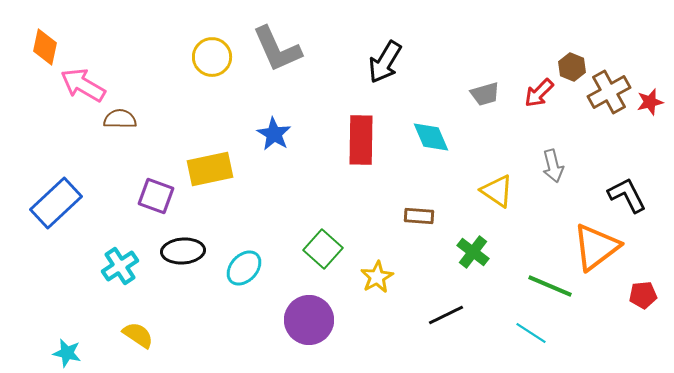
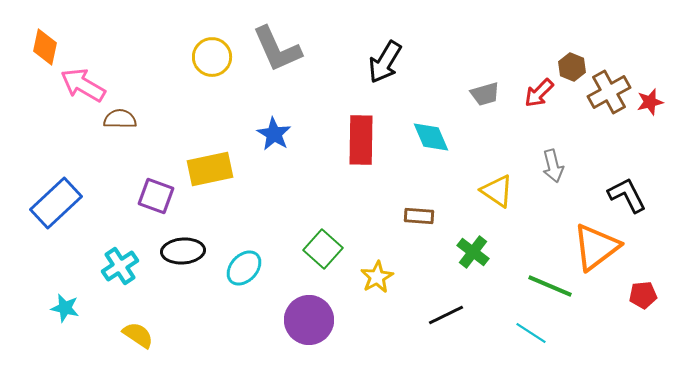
cyan star: moved 2 px left, 45 px up
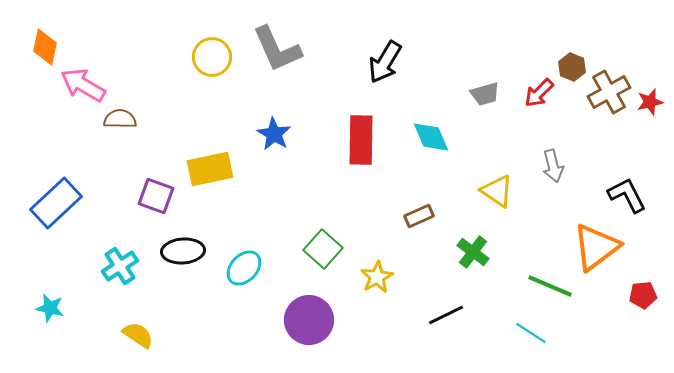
brown rectangle: rotated 28 degrees counterclockwise
cyan star: moved 15 px left
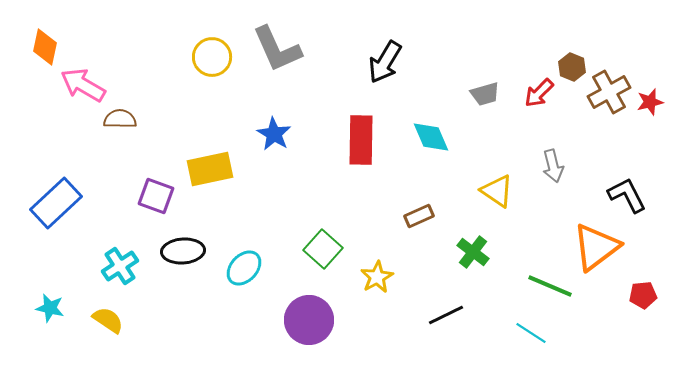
yellow semicircle: moved 30 px left, 15 px up
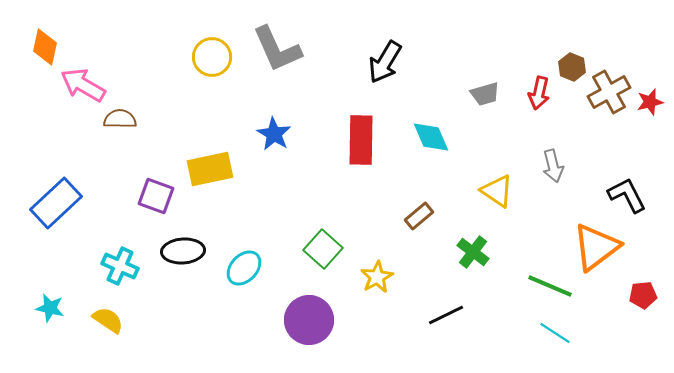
red arrow: rotated 32 degrees counterclockwise
brown rectangle: rotated 16 degrees counterclockwise
cyan cross: rotated 33 degrees counterclockwise
cyan line: moved 24 px right
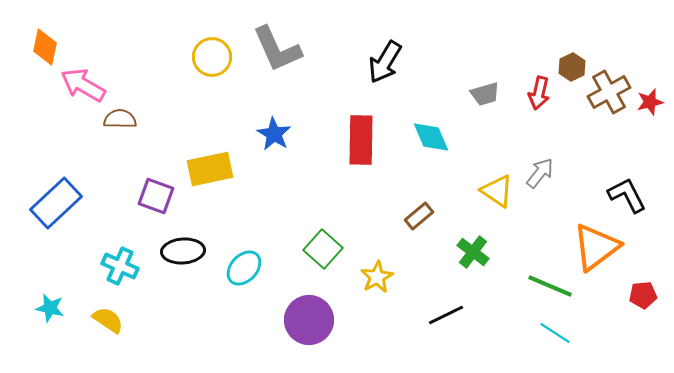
brown hexagon: rotated 12 degrees clockwise
gray arrow: moved 13 px left, 7 px down; rotated 128 degrees counterclockwise
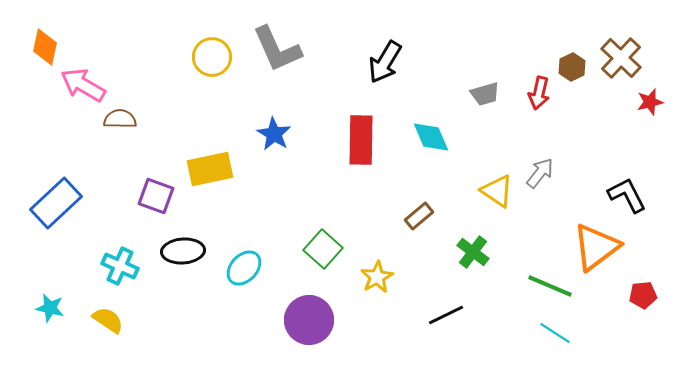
brown cross: moved 12 px right, 34 px up; rotated 18 degrees counterclockwise
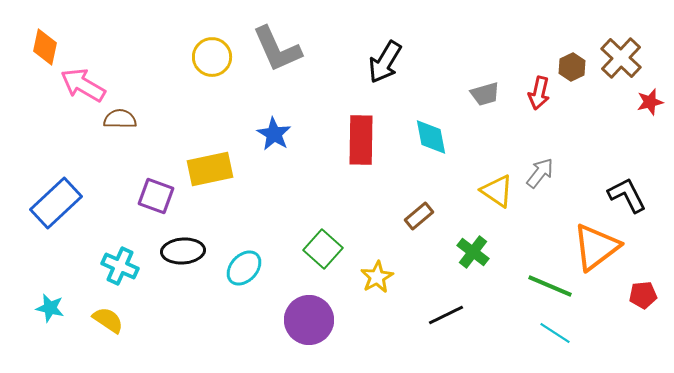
cyan diamond: rotated 12 degrees clockwise
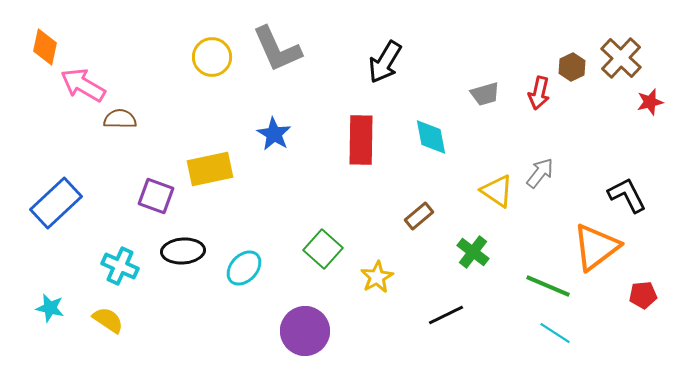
green line: moved 2 px left
purple circle: moved 4 px left, 11 px down
